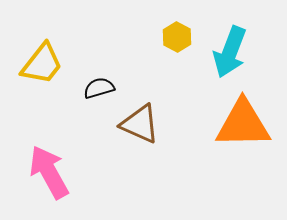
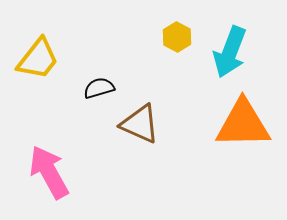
yellow trapezoid: moved 4 px left, 5 px up
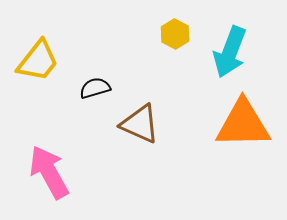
yellow hexagon: moved 2 px left, 3 px up
yellow trapezoid: moved 2 px down
black semicircle: moved 4 px left
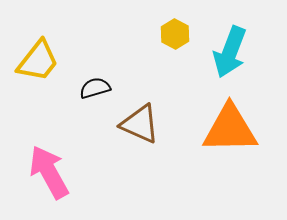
orange triangle: moved 13 px left, 5 px down
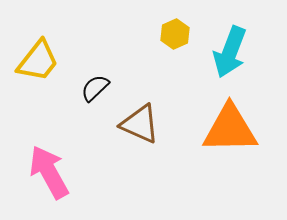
yellow hexagon: rotated 8 degrees clockwise
black semicircle: rotated 28 degrees counterclockwise
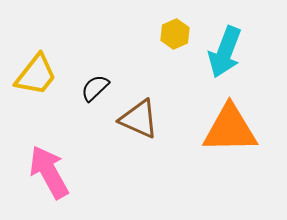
cyan arrow: moved 5 px left
yellow trapezoid: moved 2 px left, 14 px down
brown triangle: moved 1 px left, 5 px up
